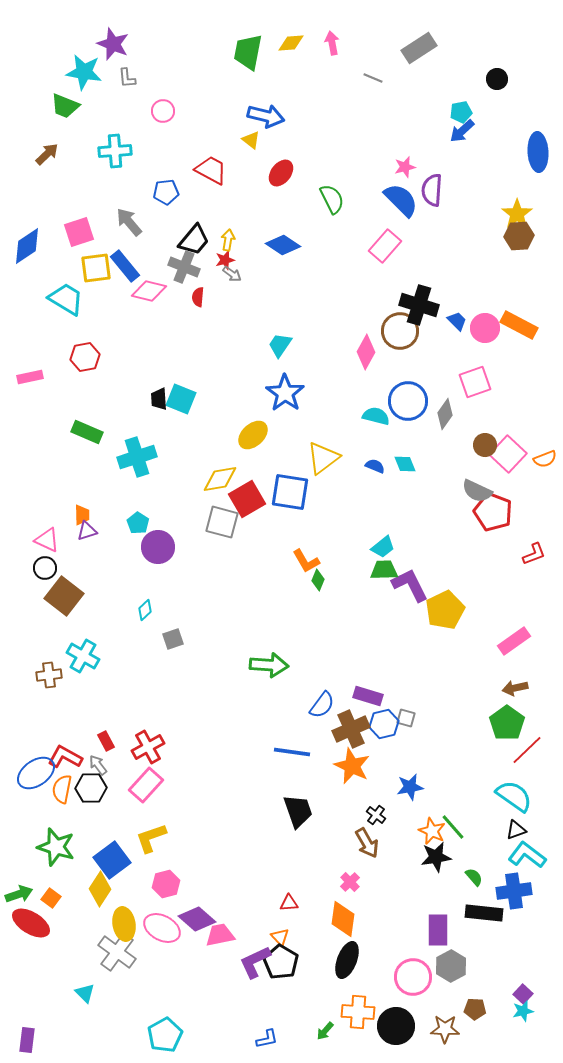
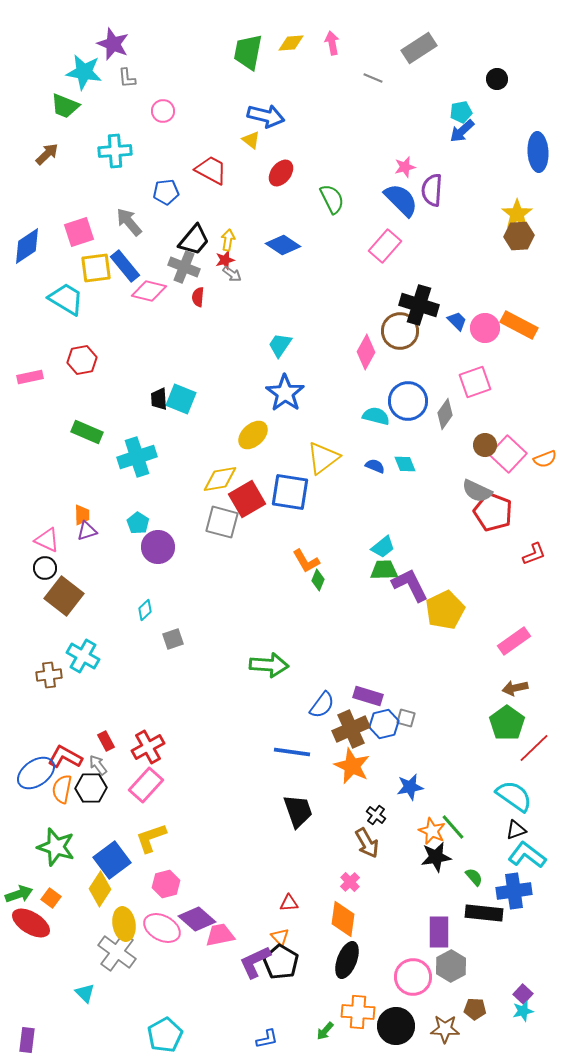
red hexagon at (85, 357): moved 3 px left, 3 px down
red line at (527, 750): moved 7 px right, 2 px up
purple rectangle at (438, 930): moved 1 px right, 2 px down
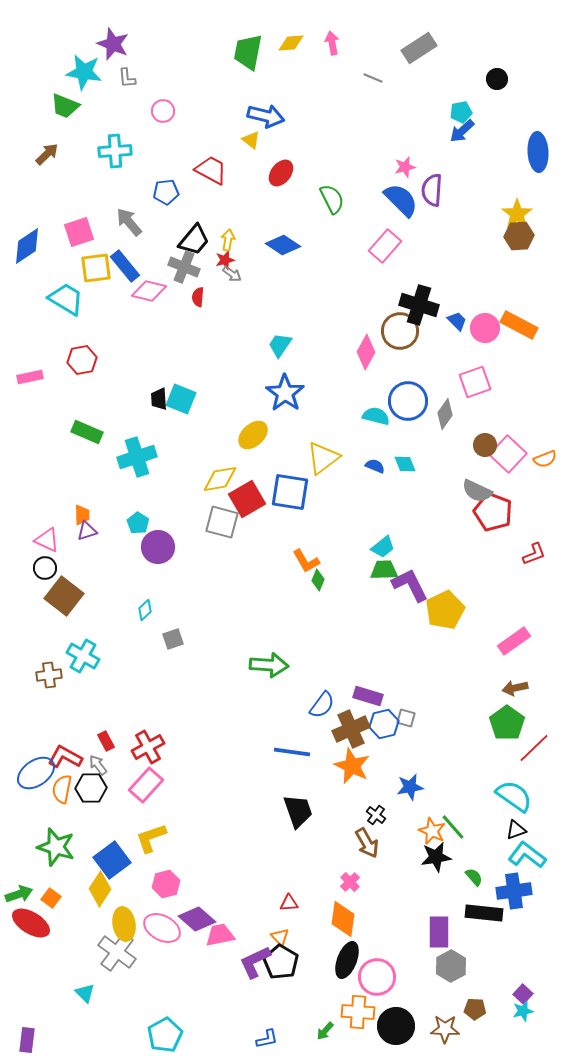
pink circle at (413, 977): moved 36 px left
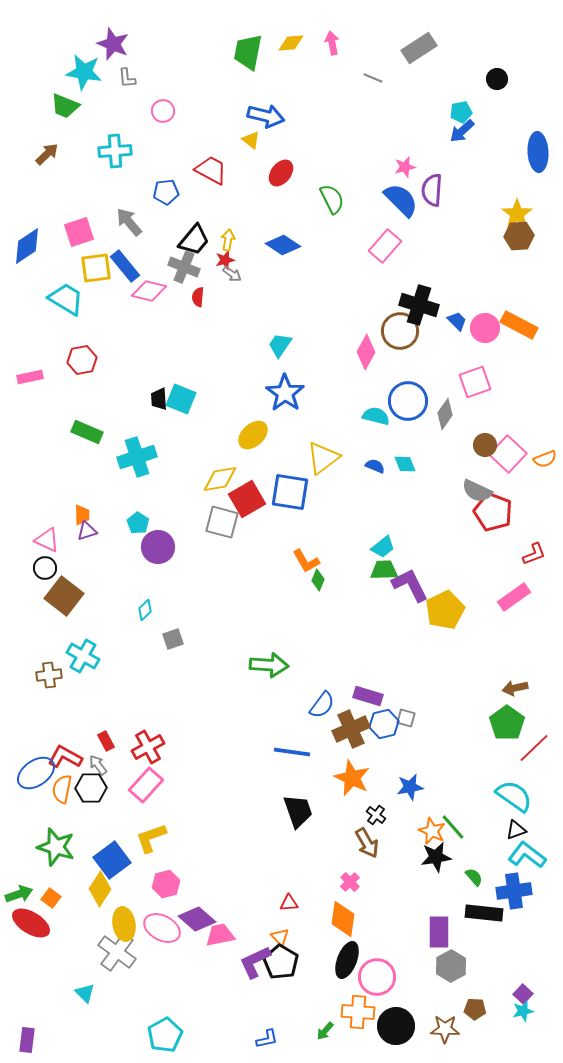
pink rectangle at (514, 641): moved 44 px up
orange star at (352, 766): moved 12 px down
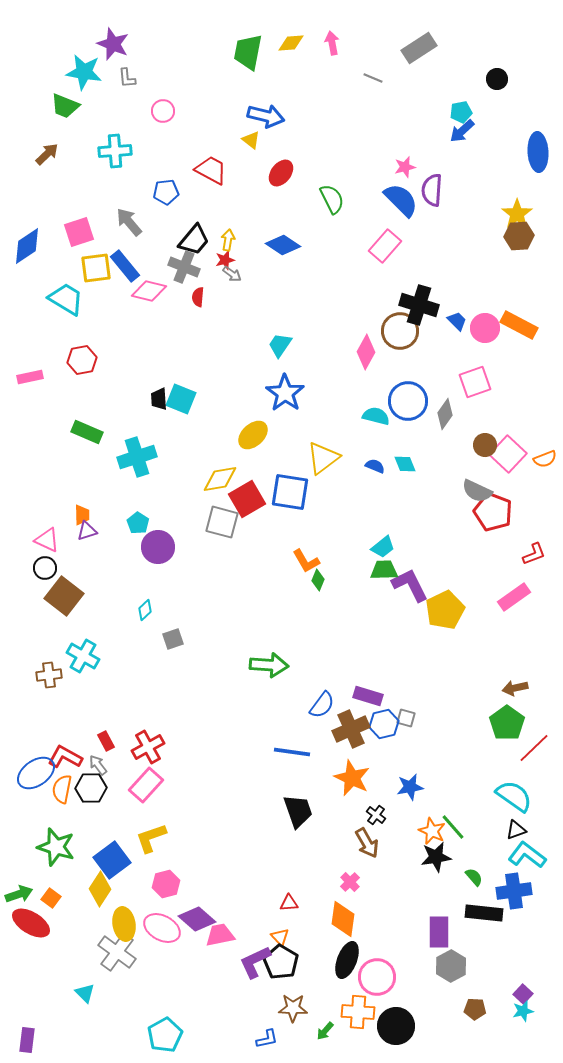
brown star at (445, 1029): moved 152 px left, 21 px up
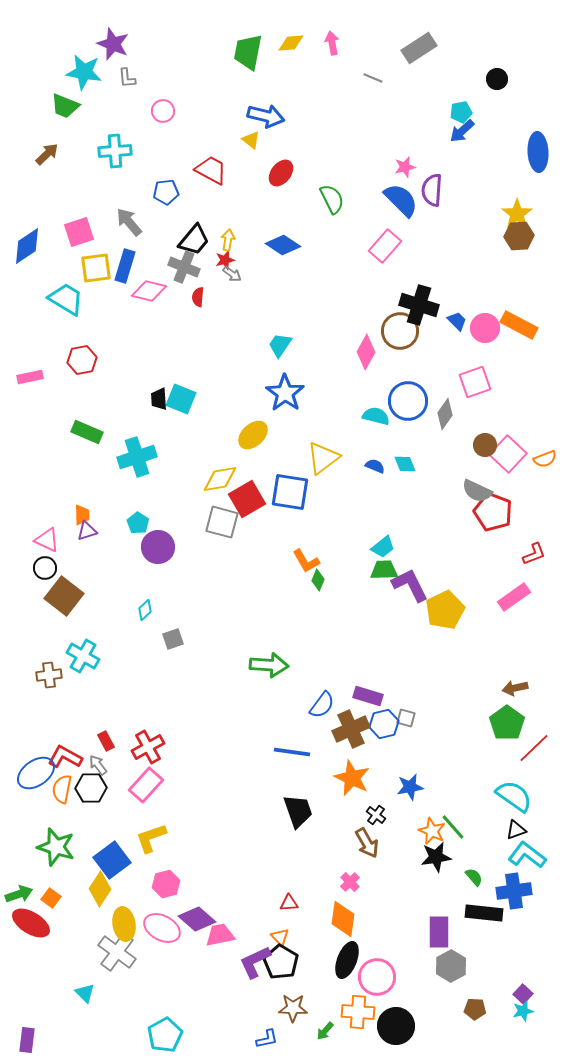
blue rectangle at (125, 266): rotated 56 degrees clockwise
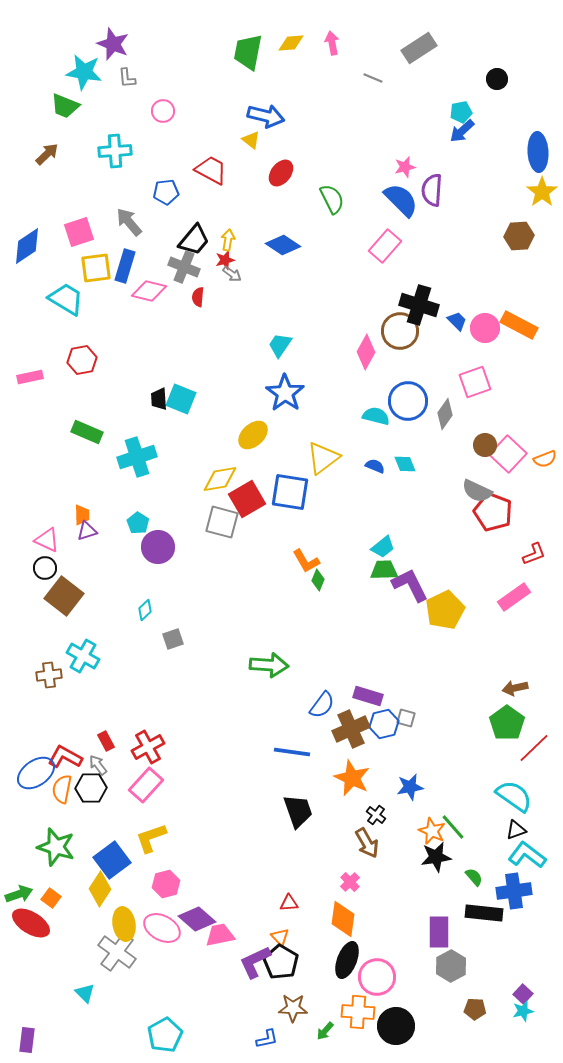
yellow star at (517, 214): moved 25 px right, 22 px up
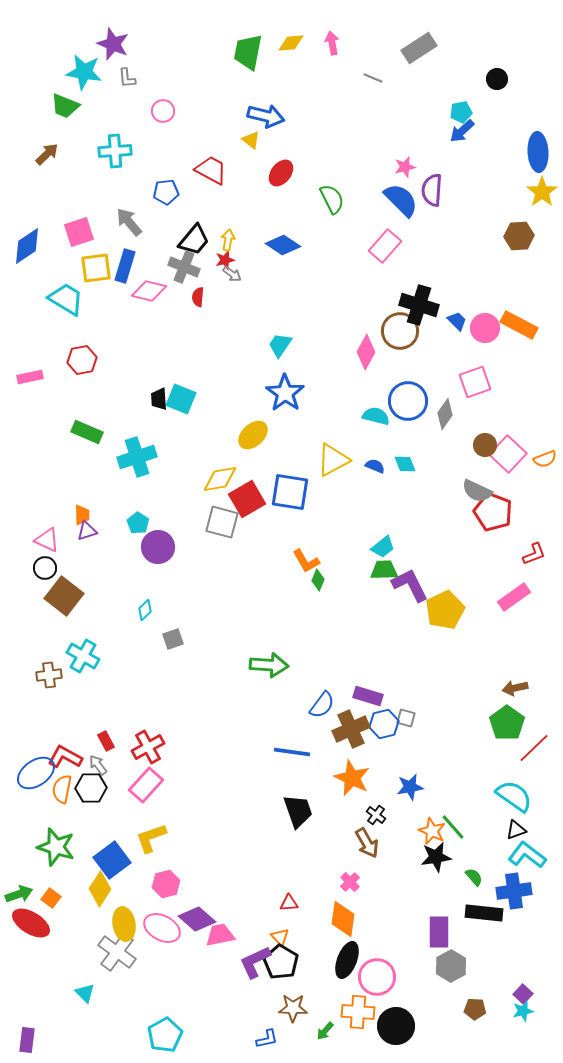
yellow triangle at (323, 458): moved 10 px right, 2 px down; rotated 9 degrees clockwise
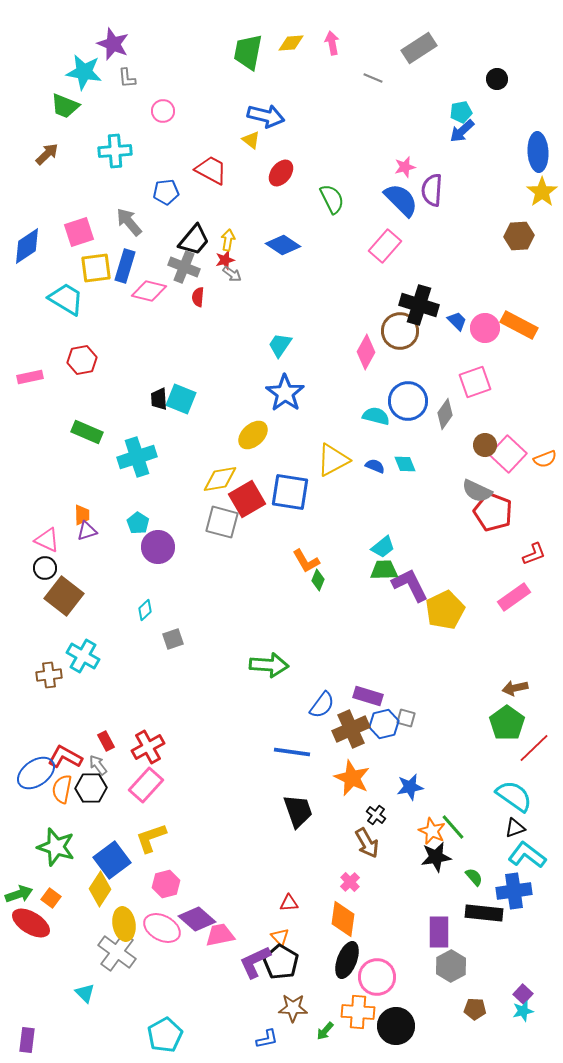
black triangle at (516, 830): moved 1 px left, 2 px up
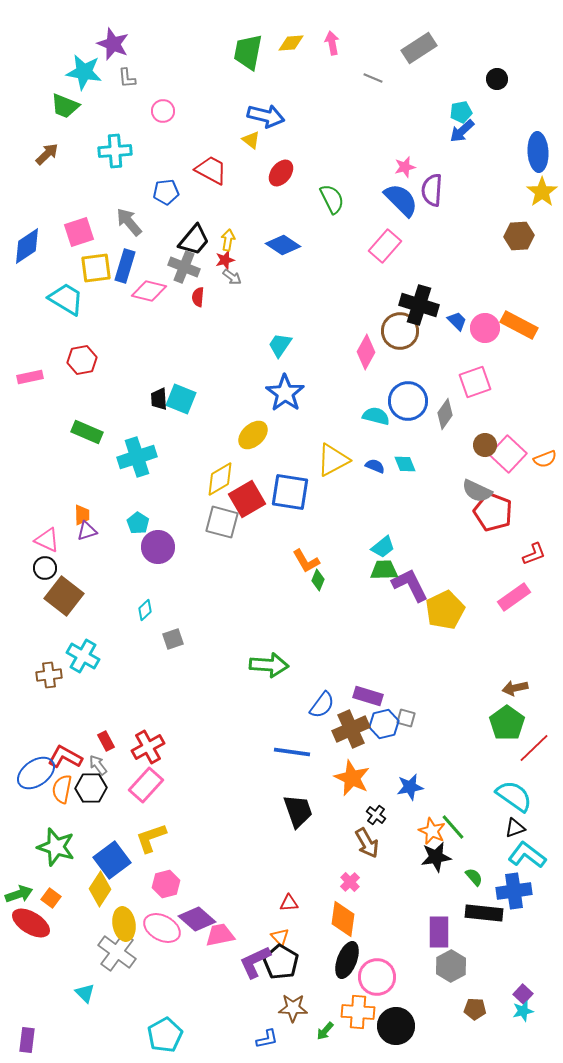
gray arrow at (232, 274): moved 3 px down
yellow diamond at (220, 479): rotated 21 degrees counterclockwise
